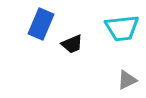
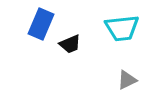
black trapezoid: moved 2 px left
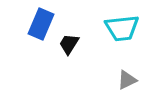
black trapezoid: moved 1 px left; rotated 145 degrees clockwise
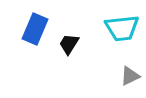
blue rectangle: moved 6 px left, 5 px down
gray triangle: moved 3 px right, 4 px up
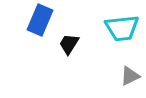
blue rectangle: moved 5 px right, 9 px up
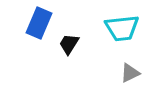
blue rectangle: moved 1 px left, 3 px down
gray triangle: moved 3 px up
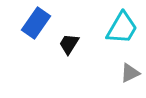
blue rectangle: moved 3 px left; rotated 12 degrees clockwise
cyan trapezoid: rotated 54 degrees counterclockwise
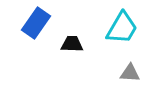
black trapezoid: moved 3 px right; rotated 60 degrees clockwise
gray triangle: rotated 30 degrees clockwise
